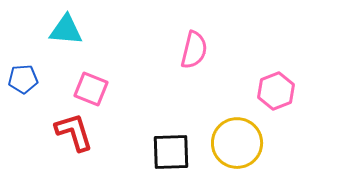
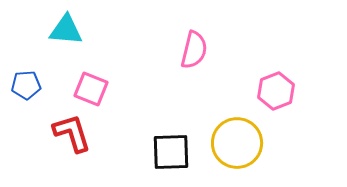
blue pentagon: moved 3 px right, 6 px down
red L-shape: moved 2 px left, 1 px down
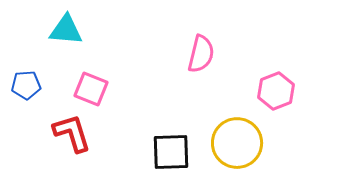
pink semicircle: moved 7 px right, 4 px down
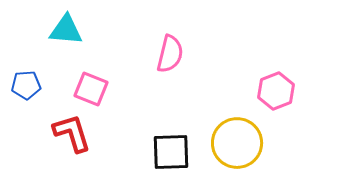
pink semicircle: moved 31 px left
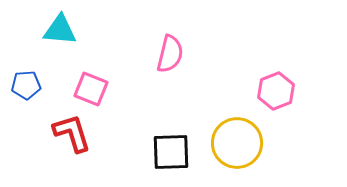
cyan triangle: moved 6 px left
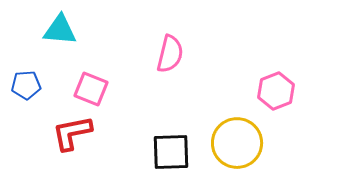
red L-shape: rotated 84 degrees counterclockwise
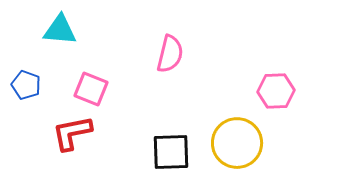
blue pentagon: rotated 24 degrees clockwise
pink hexagon: rotated 18 degrees clockwise
